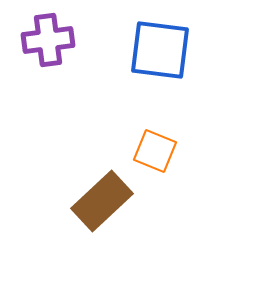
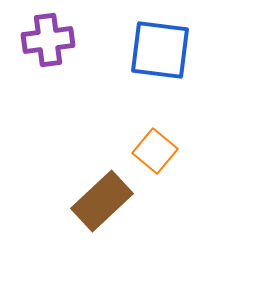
orange square: rotated 18 degrees clockwise
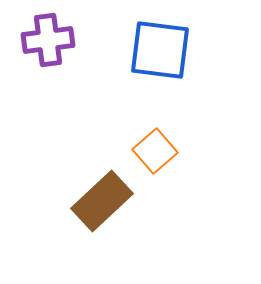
orange square: rotated 9 degrees clockwise
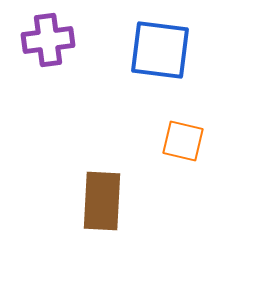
orange square: moved 28 px right, 10 px up; rotated 36 degrees counterclockwise
brown rectangle: rotated 44 degrees counterclockwise
